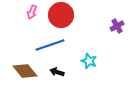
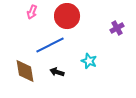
red circle: moved 6 px right, 1 px down
purple cross: moved 2 px down
blue line: rotated 8 degrees counterclockwise
brown diamond: rotated 30 degrees clockwise
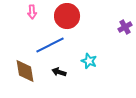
pink arrow: rotated 24 degrees counterclockwise
purple cross: moved 8 px right, 1 px up
black arrow: moved 2 px right
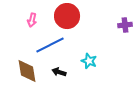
pink arrow: moved 8 px down; rotated 16 degrees clockwise
purple cross: moved 2 px up; rotated 24 degrees clockwise
brown diamond: moved 2 px right
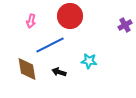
red circle: moved 3 px right
pink arrow: moved 1 px left, 1 px down
purple cross: rotated 24 degrees counterclockwise
cyan star: rotated 14 degrees counterclockwise
brown diamond: moved 2 px up
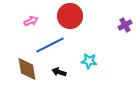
pink arrow: rotated 128 degrees counterclockwise
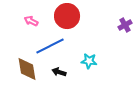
red circle: moved 3 px left
pink arrow: rotated 128 degrees counterclockwise
blue line: moved 1 px down
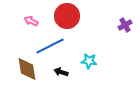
black arrow: moved 2 px right
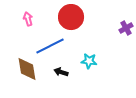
red circle: moved 4 px right, 1 px down
pink arrow: moved 3 px left, 2 px up; rotated 48 degrees clockwise
purple cross: moved 1 px right, 3 px down
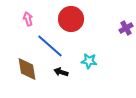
red circle: moved 2 px down
blue line: rotated 68 degrees clockwise
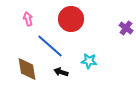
purple cross: rotated 24 degrees counterclockwise
